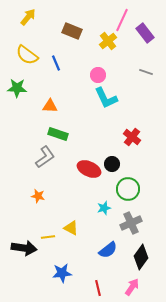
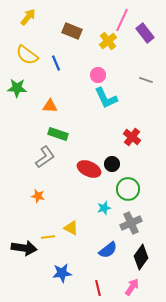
gray line: moved 8 px down
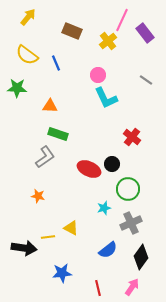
gray line: rotated 16 degrees clockwise
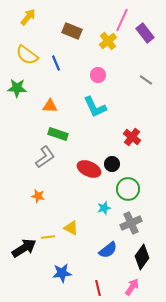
cyan L-shape: moved 11 px left, 9 px down
black arrow: rotated 40 degrees counterclockwise
black diamond: moved 1 px right
